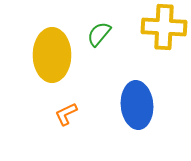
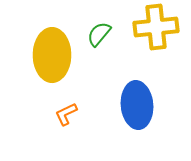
yellow cross: moved 8 px left; rotated 9 degrees counterclockwise
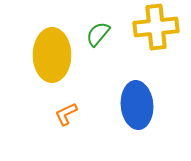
green semicircle: moved 1 px left
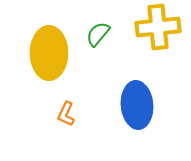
yellow cross: moved 2 px right
yellow ellipse: moved 3 px left, 2 px up
orange L-shape: rotated 40 degrees counterclockwise
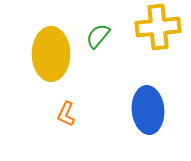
green semicircle: moved 2 px down
yellow ellipse: moved 2 px right, 1 px down
blue ellipse: moved 11 px right, 5 px down
